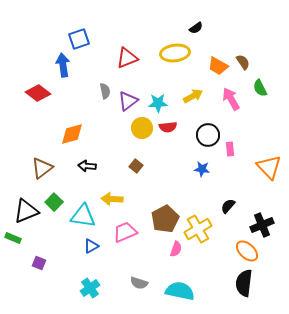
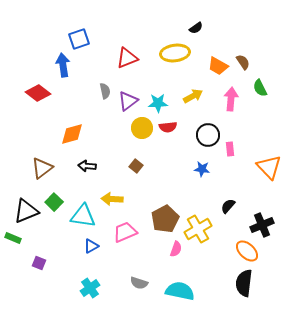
pink arrow at (231, 99): rotated 35 degrees clockwise
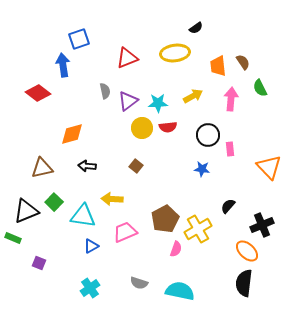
orange trapezoid at (218, 66): rotated 55 degrees clockwise
brown triangle at (42, 168): rotated 25 degrees clockwise
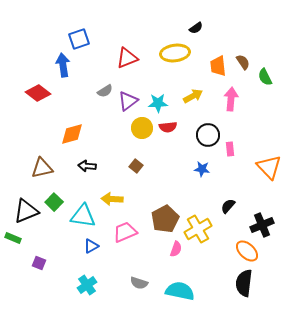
green semicircle at (260, 88): moved 5 px right, 11 px up
gray semicircle at (105, 91): rotated 70 degrees clockwise
cyan cross at (90, 288): moved 3 px left, 3 px up
